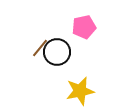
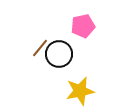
pink pentagon: moved 1 px left, 1 px up
black circle: moved 2 px right, 2 px down
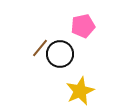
black circle: moved 1 px right
yellow star: rotated 12 degrees counterclockwise
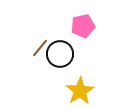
yellow star: rotated 8 degrees counterclockwise
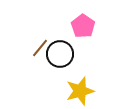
pink pentagon: rotated 25 degrees counterclockwise
yellow star: rotated 16 degrees clockwise
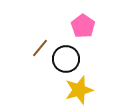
black circle: moved 6 px right, 5 px down
yellow star: moved 1 px left, 1 px up
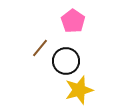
pink pentagon: moved 10 px left, 5 px up
black circle: moved 2 px down
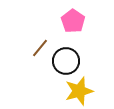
yellow star: moved 1 px down
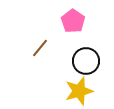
black circle: moved 20 px right
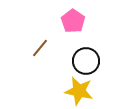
yellow star: rotated 28 degrees clockwise
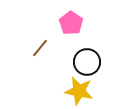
pink pentagon: moved 2 px left, 2 px down
black circle: moved 1 px right, 1 px down
